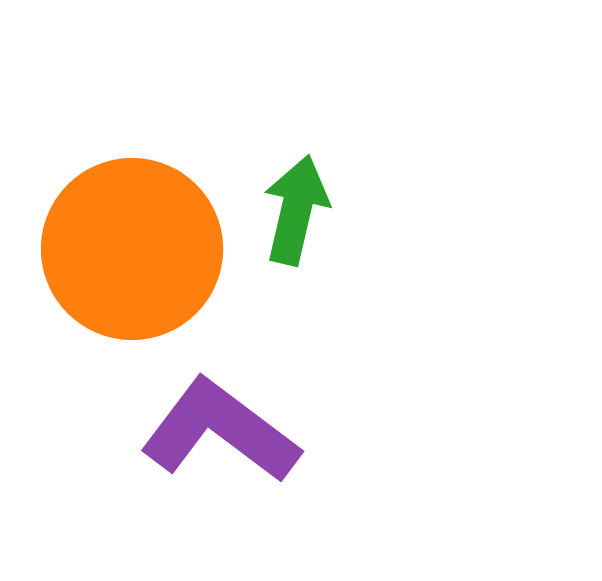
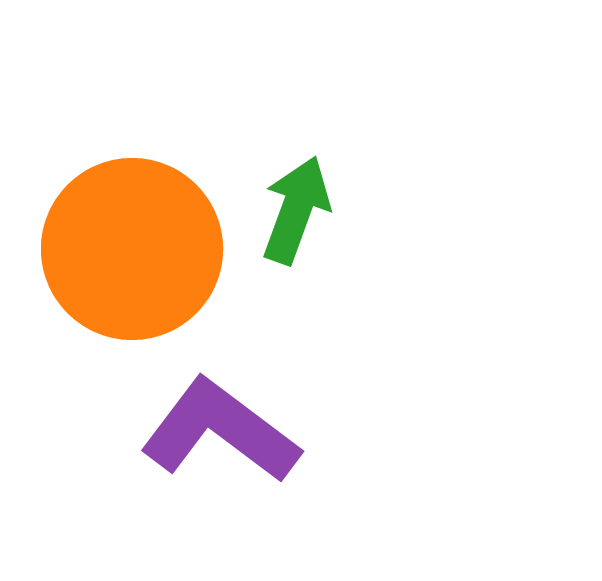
green arrow: rotated 7 degrees clockwise
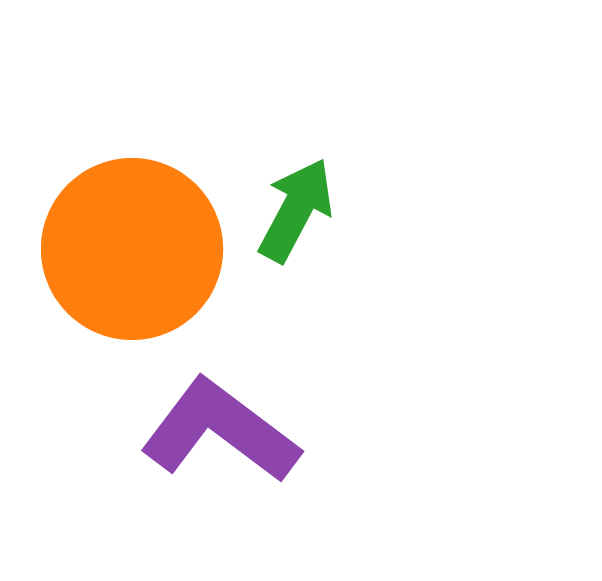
green arrow: rotated 8 degrees clockwise
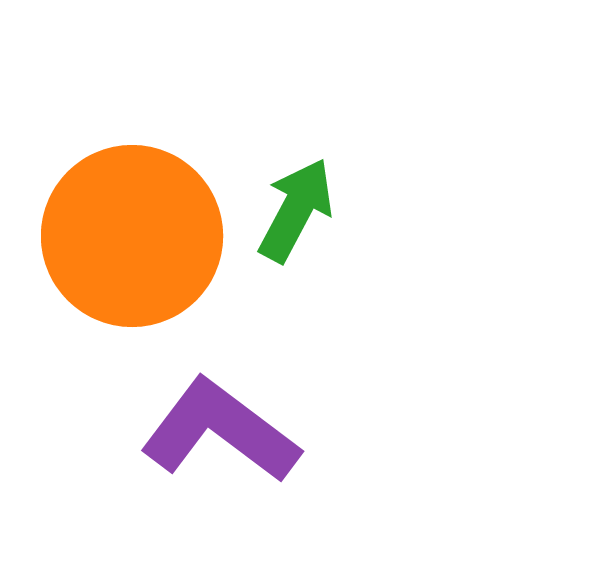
orange circle: moved 13 px up
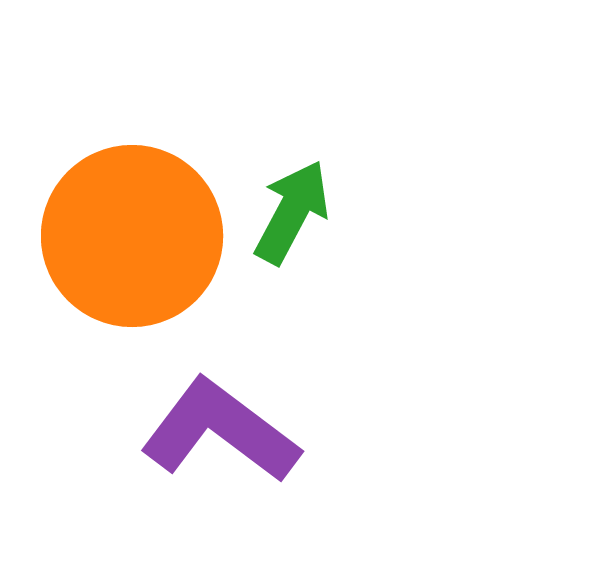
green arrow: moved 4 px left, 2 px down
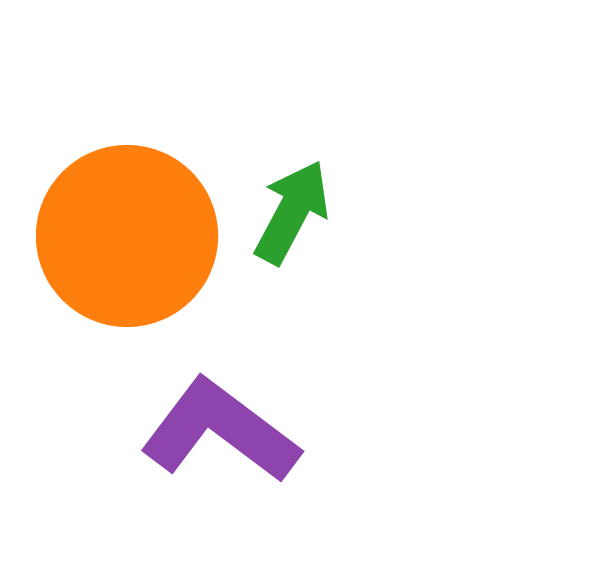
orange circle: moved 5 px left
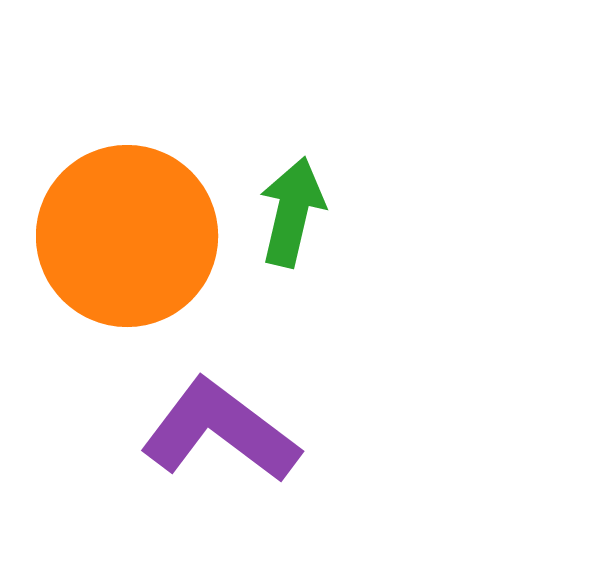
green arrow: rotated 15 degrees counterclockwise
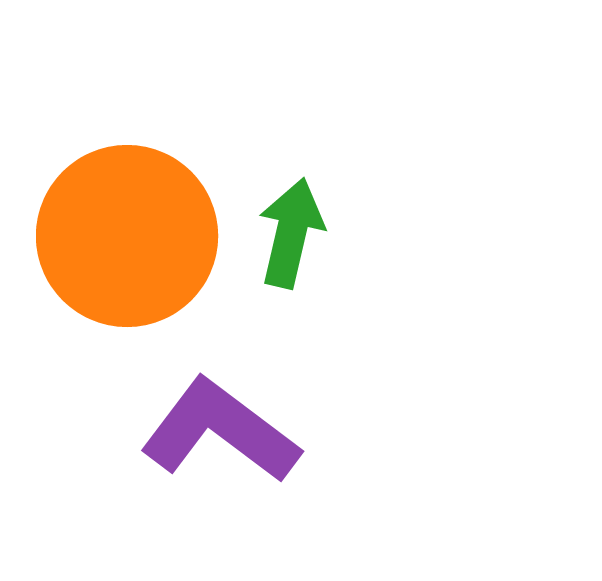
green arrow: moved 1 px left, 21 px down
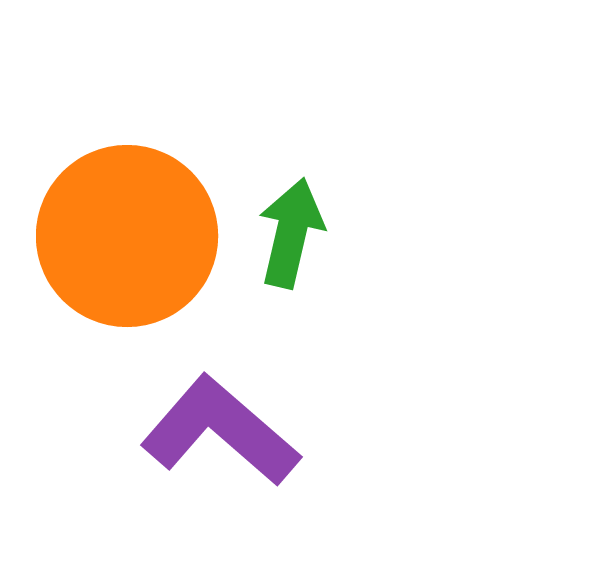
purple L-shape: rotated 4 degrees clockwise
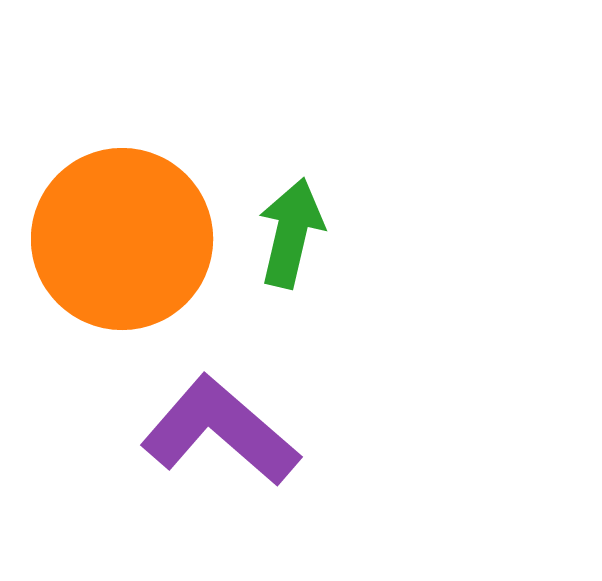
orange circle: moved 5 px left, 3 px down
